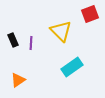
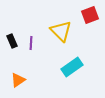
red square: moved 1 px down
black rectangle: moved 1 px left, 1 px down
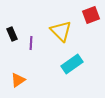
red square: moved 1 px right
black rectangle: moved 7 px up
cyan rectangle: moved 3 px up
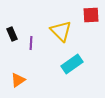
red square: rotated 18 degrees clockwise
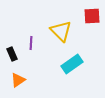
red square: moved 1 px right, 1 px down
black rectangle: moved 20 px down
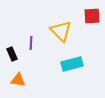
cyan rectangle: rotated 20 degrees clockwise
orange triangle: rotated 42 degrees clockwise
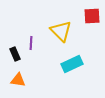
black rectangle: moved 3 px right
cyan rectangle: rotated 10 degrees counterclockwise
